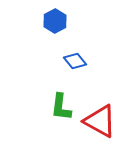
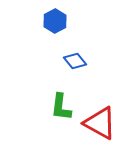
red triangle: moved 2 px down
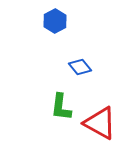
blue diamond: moved 5 px right, 6 px down
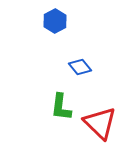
red triangle: rotated 15 degrees clockwise
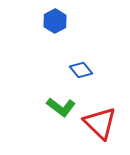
blue diamond: moved 1 px right, 3 px down
green L-shape: rotated 60 degrees counterclockwise
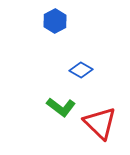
blue diamond: rotated 20 degrees counterclockwise
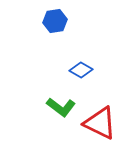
blue hexagon: rotated 20 degrees clockwise
red triangle: rotated 18 degrees counterclockwise
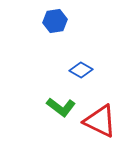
red triangle: moved 2 px up
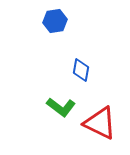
blue diamond: rotated 70 degrees clockwise
red triangle: moved 2 px down
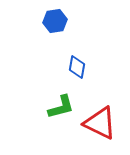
blue diamond: moved 4 px left, 3 px up
green L-shape: rotated 52 degrees counterclockwise
